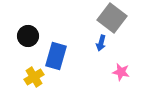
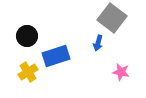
black circle: moved 1 px left
blue arrow: moved 3 px left
blue rectangle: rotated 56 degrees clockwise
yellow cross: moved 6 px left, 5 px up
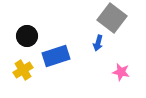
yellow cross: moved 5 px left, 2 px up
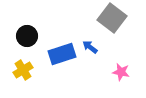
blue arrow: moved 8 px left, 4 px down; rotated 112 degrees clockwise
blue rectangle: moved 6 px right, 2 px up
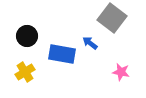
blue arrow: moved 4 px up
blue rectangle: rotated 28 degrees clockwise
yellow cross: moved 2 px right, 2 px down
